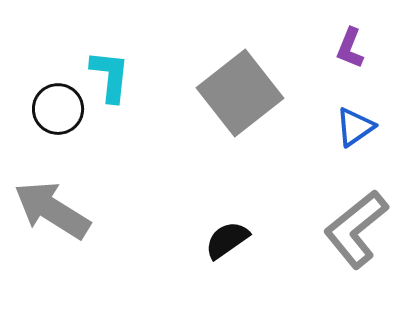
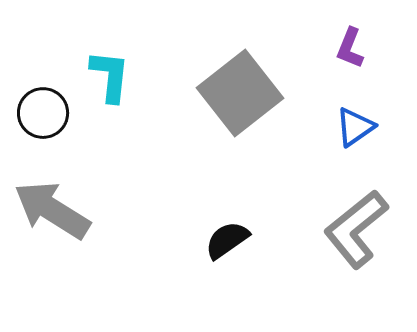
black circle: moved 15 px left, 4 px down
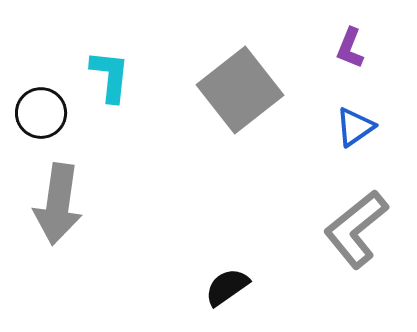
gray square: moved 3 px up
black circle: moved 2 px left
gray arrow: moved 6 px right, 6 px up; rotated 114 degrees counterclockwise
black semicircle: moved 47 px down
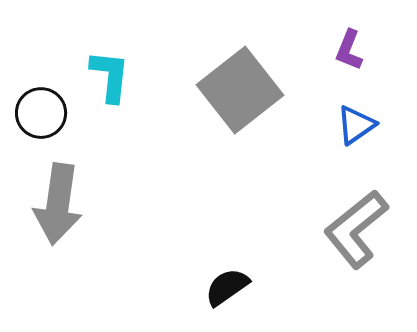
purple L-shape: moved 1 px left, 2 px down
blue triangle: moved 1 px right, 2 px up
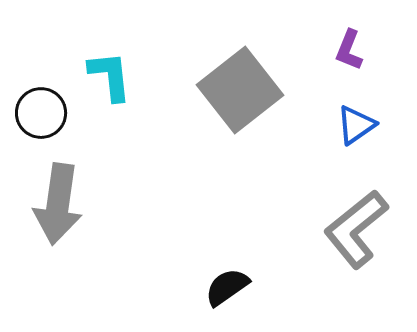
cyan L-shape: rotated 12 degrees counterclockwise
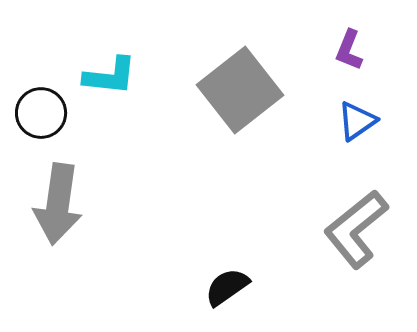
cyan L-shape: rotated 102 degrees clockwise
blue triangle: moved 1 px right, 4 px up
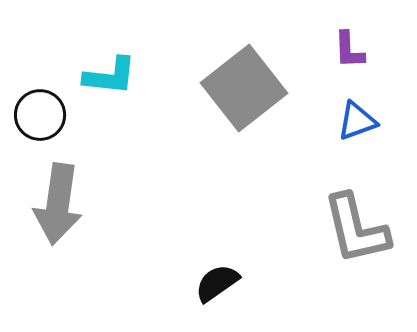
purple L-shape: rotated 24 degrees counterclockwise
gray square: moved 4 px right, 2 px up
black circle: moved 1 px left, 2 px down
blue triangle: rotated 15 degrees clockwise
gray L-shape: rotated 64 degrees counterclockwise
black semicircle: moved 10 px left, 4 px up
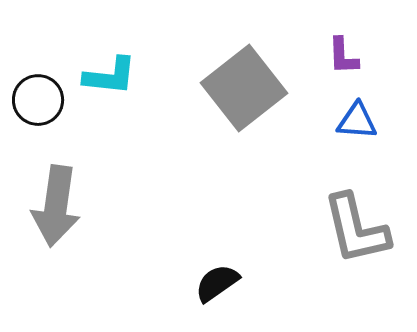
purple L-shape: moved 6 px left, 6 px down
black circle: moved 2 px left, 15 px up
blue triangle: rotated 24 degrees clockwise
gray arrow: moved 2 px left, 2 px down
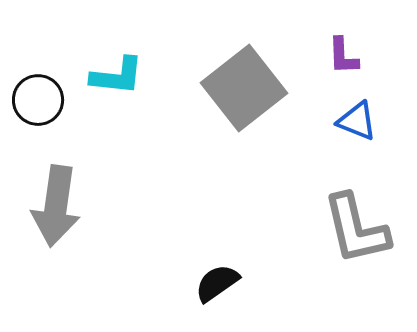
cyan L-shape: moved 7 px right
blue triangle: rotated 18 degrees clockwise
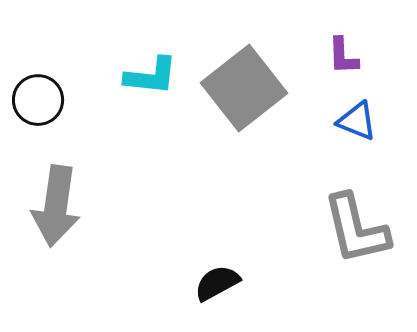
cyan L-shape: moved 34 px right
black semicircle: rotated 6 degrees clockwise
